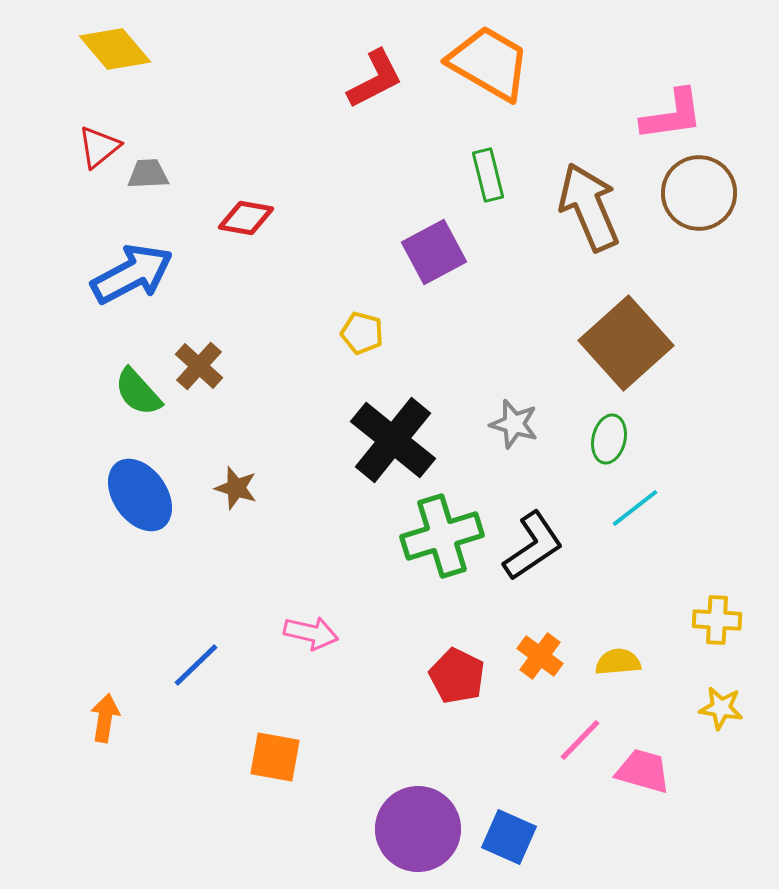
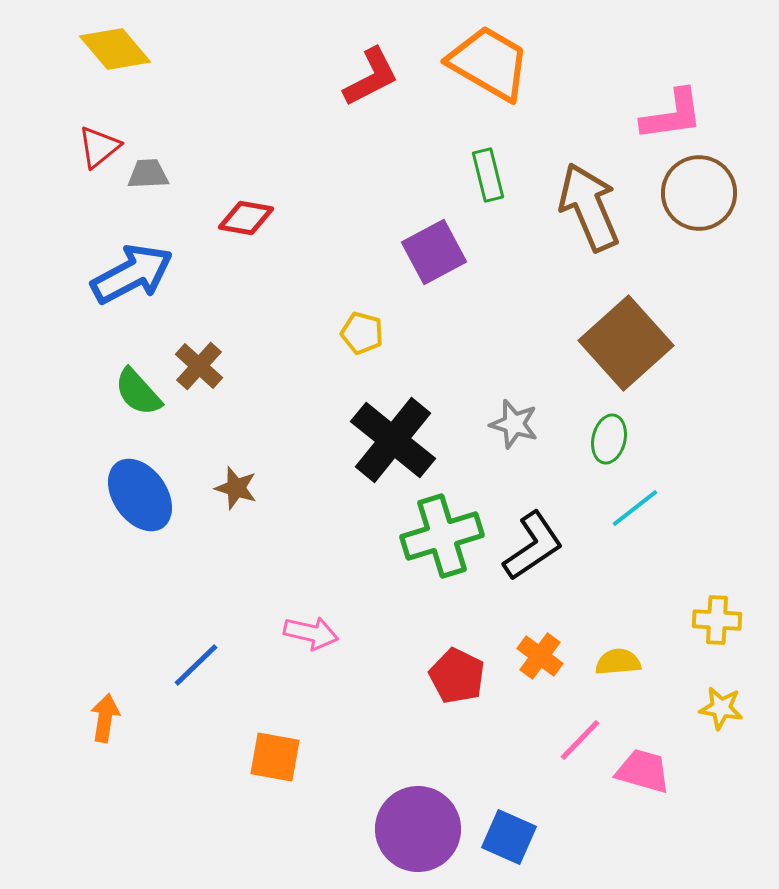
red L-shape: moved 4 px left, 2 px up
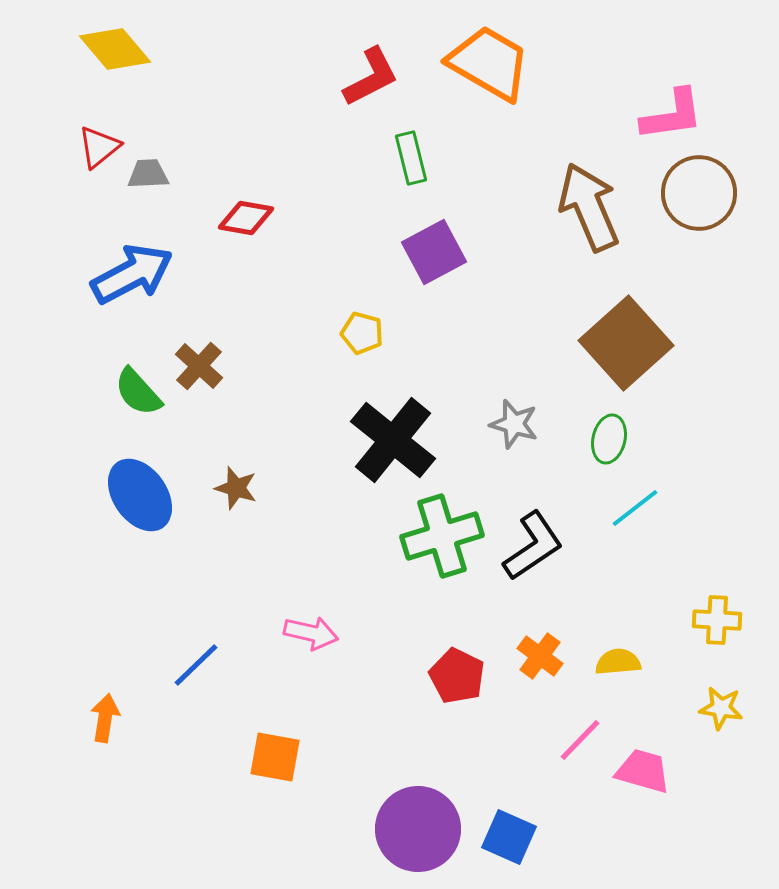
green rectangle: moved 77 px left, 17 px up
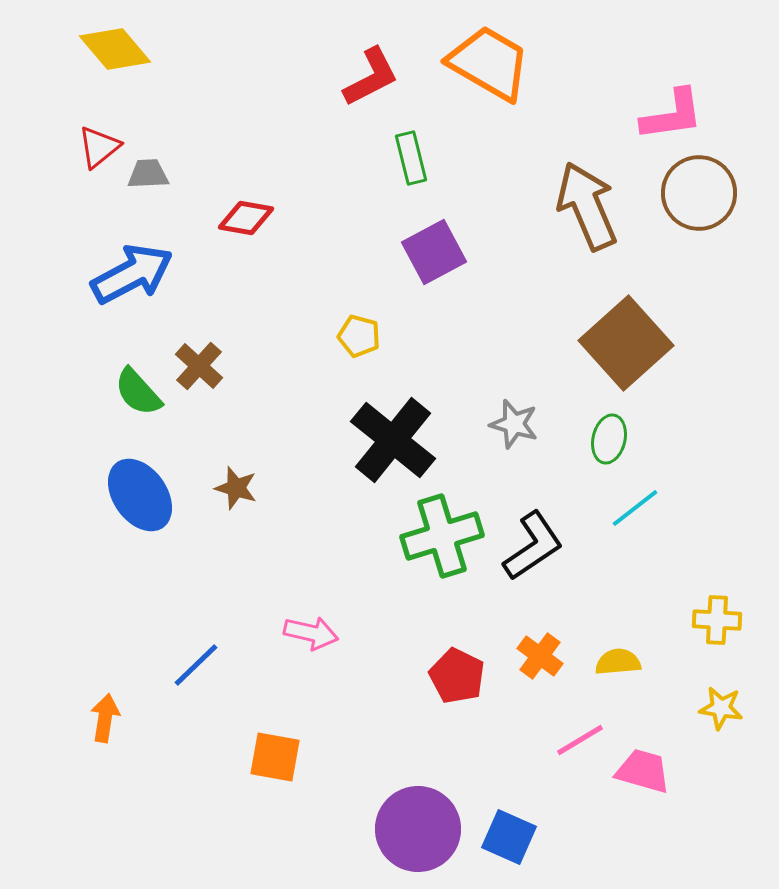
brown arrow: moved 2 px left, 1 px up
yellow pentagon: moved 3 px left, 3 px down
pink line: rotated 15 degrees clockwise
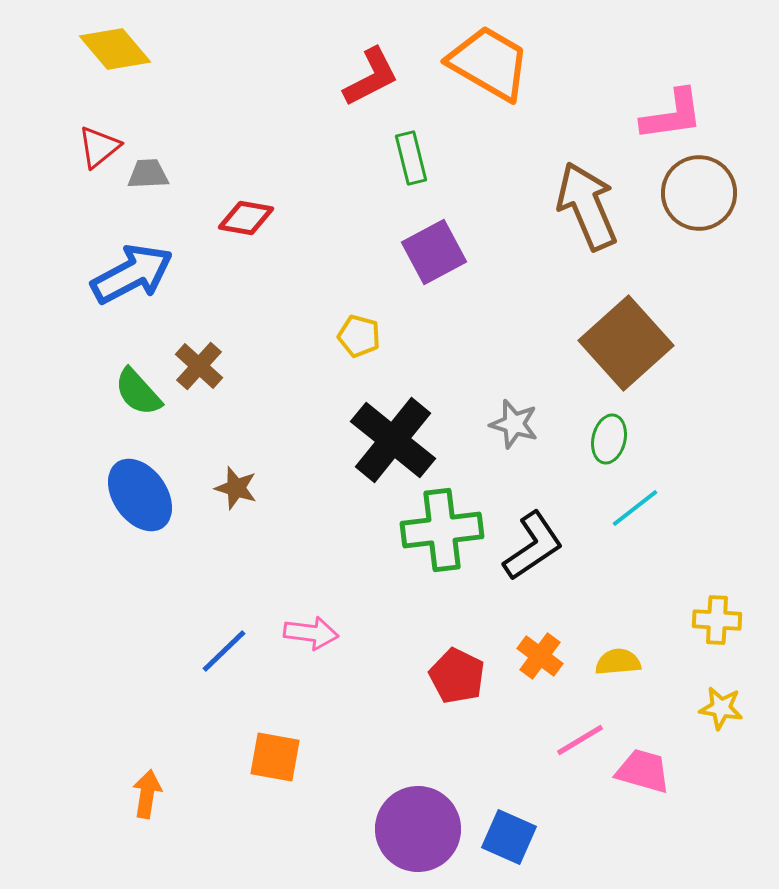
green cross: moved 6 px up; rotated 10 degrees clockwise
pink arrow: rotated 6 degrees counterclockwise
blue line: moved 28 px right, 14 px up
orange arrow: moved 42 px right, 76 px down
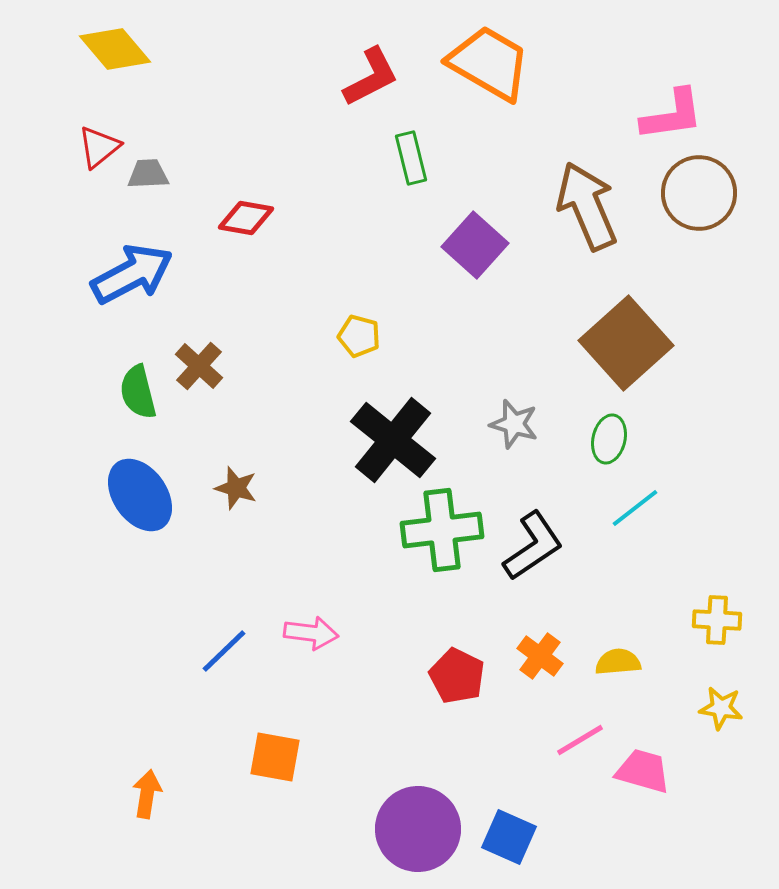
purple square: moved 41 px right, 7 px up; rotated 20 degrees counterclockwise
green semicircle: rotated 28 degrees clockwise
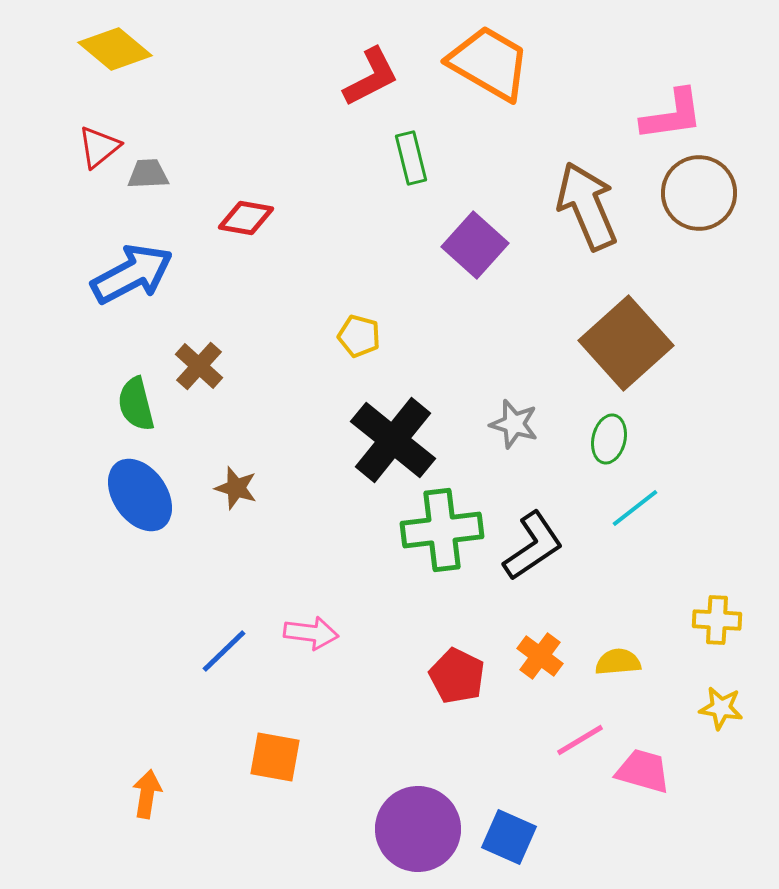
yellow diamond: rotated 10 degrees counterclockwise
green semicircle: moved 2 px left, 12 px down
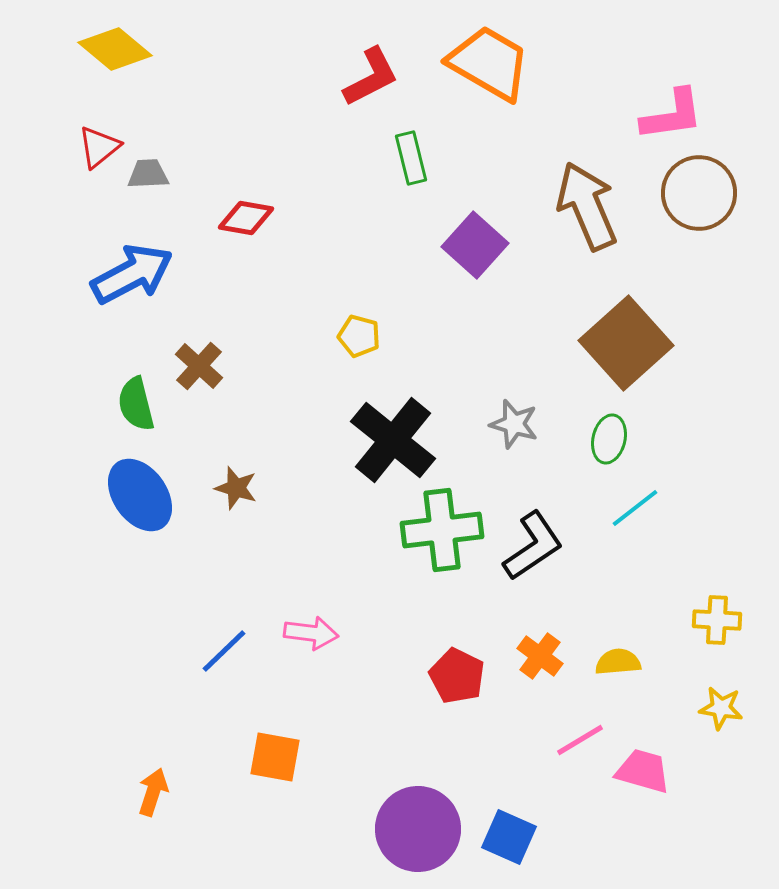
orange arrow: moved 6 px right, 2 px up; rotated 9 degrees clockwise
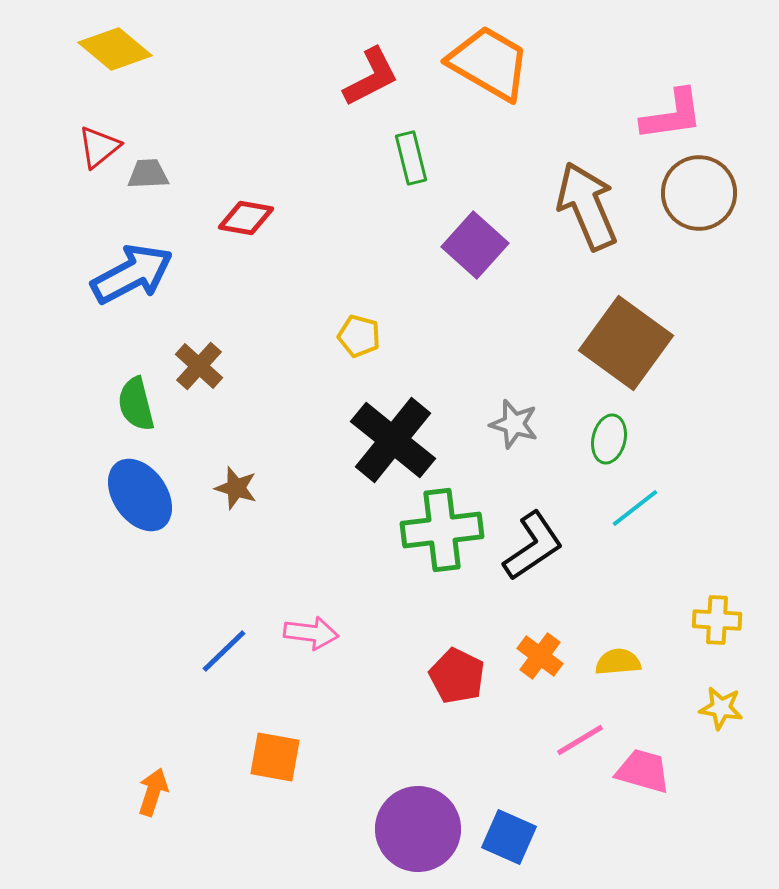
brown square: rotated 12 degrees counterclockwise
